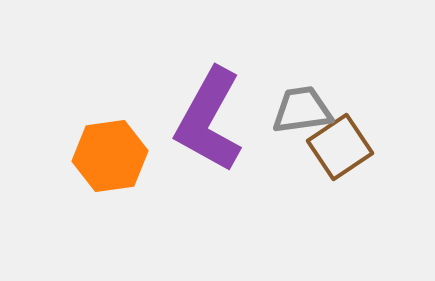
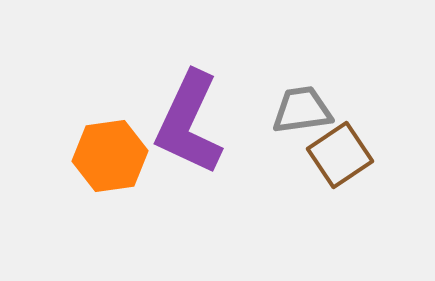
purple L-shape: moved 20 px left, 3 px down; rotated 4 degrees counterclockwise
brown square: moved 8 px down
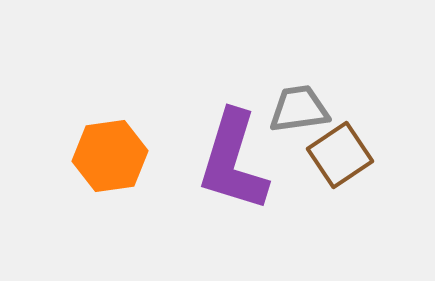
gray trapezoid: moved 3 px left, 1 px up
purple L-shape: moved 44 px right, 38 px down; rotated 8 degrees counterclockwise
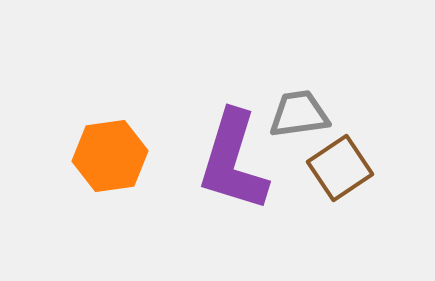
gray trapezoid: moved 5 px down
brown square: moved 13 px down
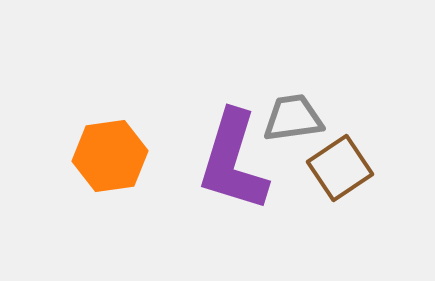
gray trapezoid: moved 6 px left, 4 px down
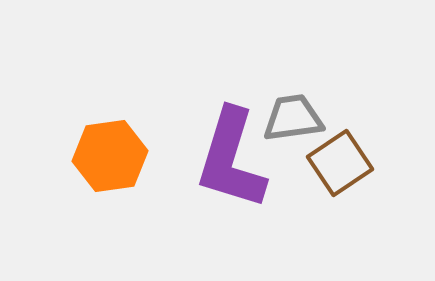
purple L-shape: moved 2 px left, 2 px up
brown square: moved 5 px up
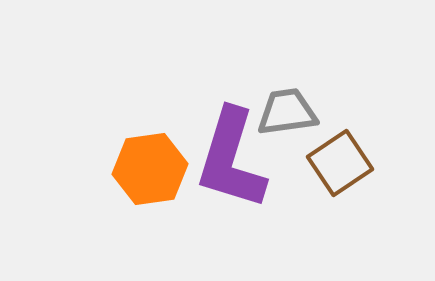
gray trapezoid: moved 6 px left, 6 px up
orange hexagon: moved 40 px right, 13 px down
